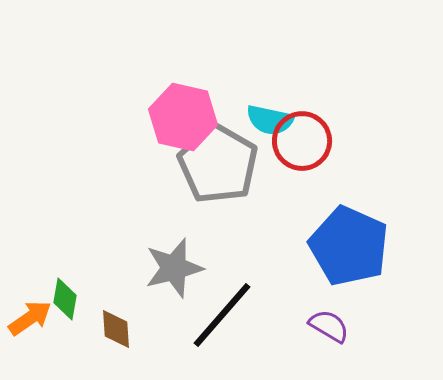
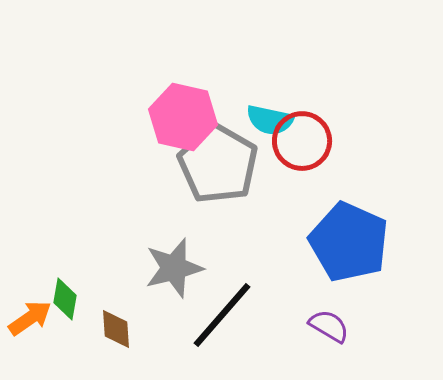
blue pentagon: moved 4 px up
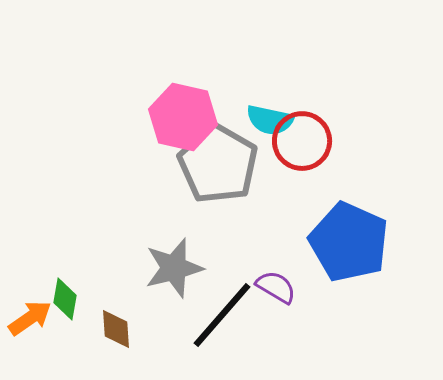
purple semicircle: moved 53 px left, 39 px up
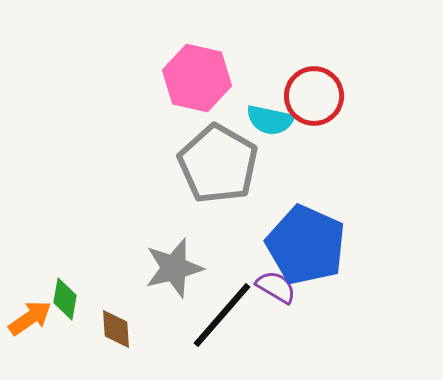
pink hexagon: moved 14 px right, 39 px up
red circle: moved 12 px right, 45 px up
blue pentagon: moved 43 px left, 3 px down
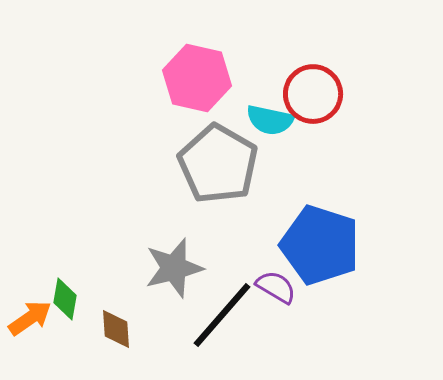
red circle: moved 1 px left, 2 px up
blue pentagon: moved 14 px right; rotated 6 degrees counterclockwise
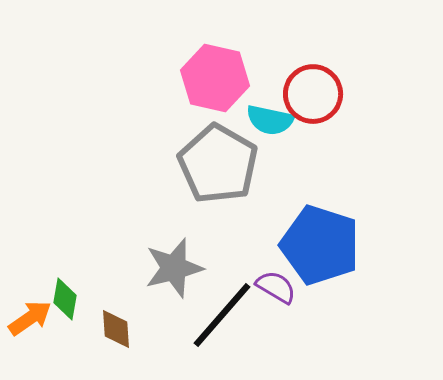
pink hexagon: moved 18 px right
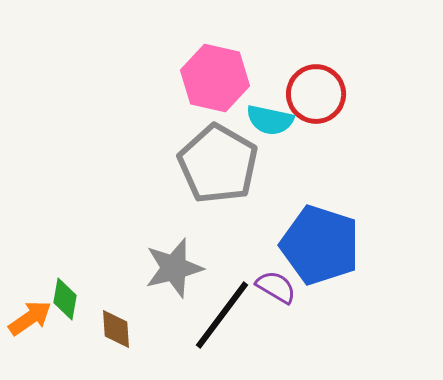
red circle: moved 3 px right
black line: rotated 4 degrees counterclockwise
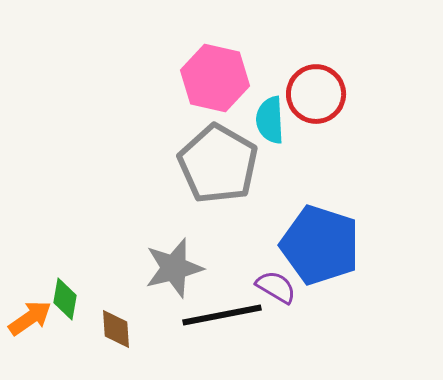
cyan semicircle: rotated 75 degrees clockwise
black line: rotated 42 degrees clockwise
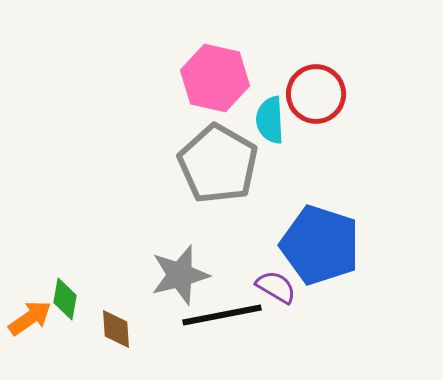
gray star: moved 6 px right, 7 px down
